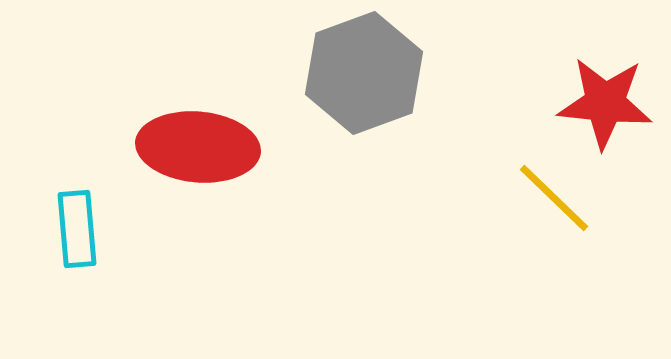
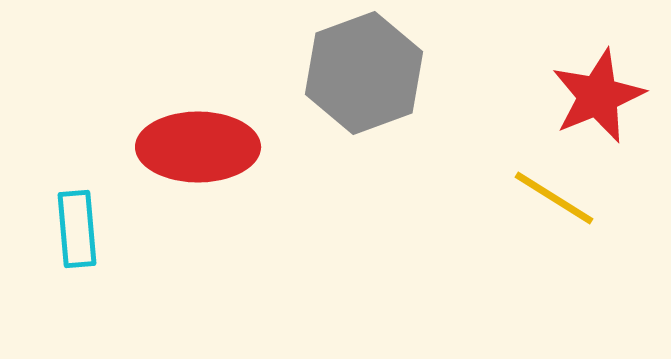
red star: moved 7 px left, 7 px up; rotated 28 degrees counterclockwise
red ellipse: rotated 5 degrees counterclockwise
yellow line: rotated 12 degrees counterclockwise
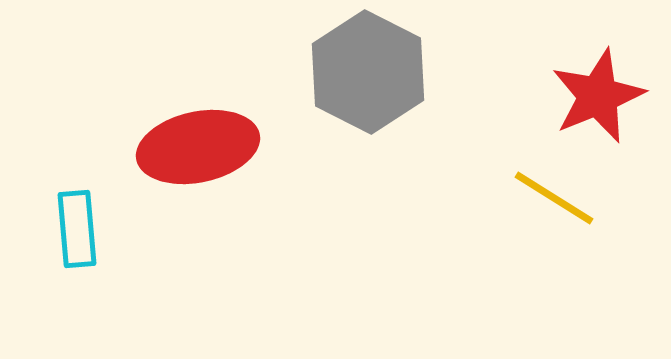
gray hexagon: moved 4 px right, 1 px up; rotated 13 degrees counterclockwise
red ellipse: rotated 12 degrees counterclockwise
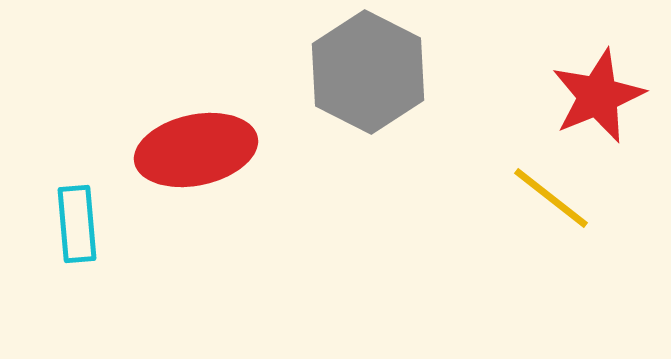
red ellipse: moved 2 px left, 3 px down
yellow line: moved 3 px left; rotated 6 degrees clockwise
cyan rectangle: moved 5 px up
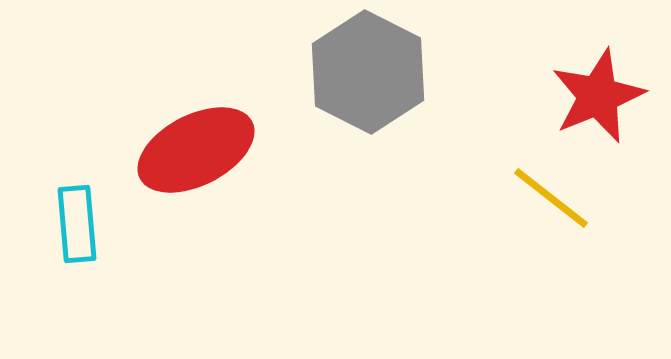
red ellipse: rotated 15 degrees counterclockwise
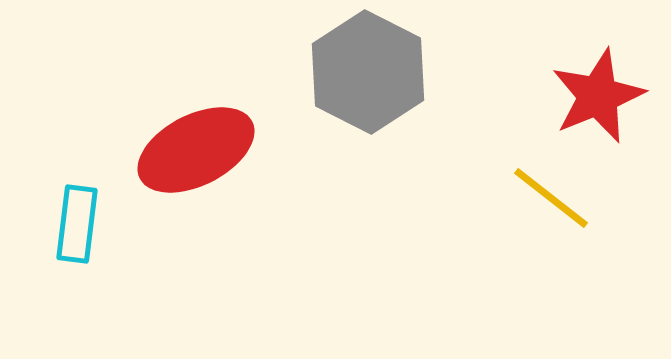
cyan rectangle: rotated 12 degrees clockwise
